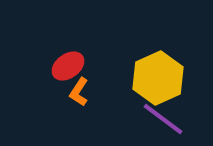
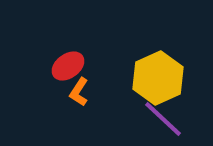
purple line: rotated 6 degrees clockwise
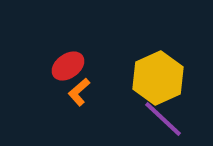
orange L-shape: rotated 16 degrees clockwise
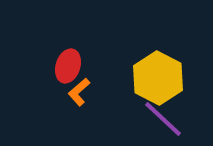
red ellipse: rotated 36 degrees counterclockwise
yellow hexagon: rotated 9 degrees counterclockwise
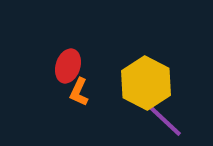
yellow hexagon: moved 12 px left, 5 px down
orange L-shape: rotated 24 degrees counterclockwise
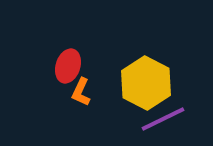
orange L-shape: moved 2 px right
purple line: rotated 69 degrees counterclockwise
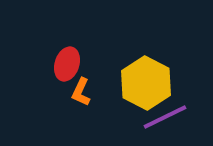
red ellipse: moved 1 px left, 2 px up
purple line: moved 2 px right, 2 px up
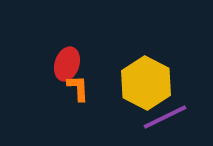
orange L-shape: moved 3 px left, 4 px up; rotated 152 degrees clockwise
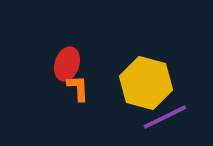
yellow hexagon: rotated 12 degrees counterclockwise
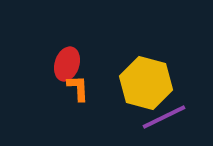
purple line: moved 1 px left
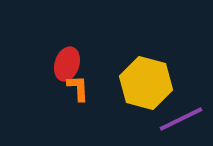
purple line: moved 17 px right, 2 px down
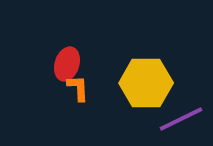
yellow hexagon: rotated 15 degrees counterclockwise
